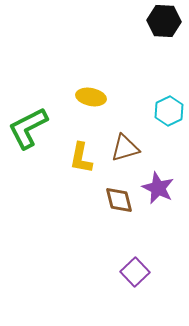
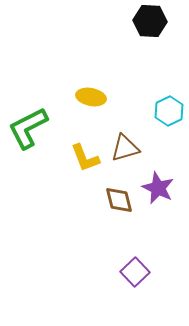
black hexagon: moved 14 px left
yellow L-shape: moved 4 px right; rotated 32 degrees counterclockwise
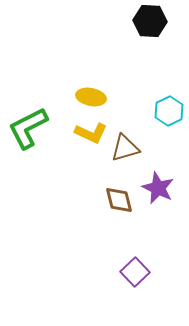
yellow L-shape: moved 6 px right, 25 px up; rotated 44 degrees counterclockwise
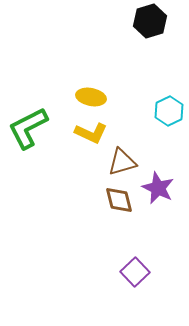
black hexagon: rotated 20 degrees counterclockwise
brown triangle: moved 3 px left, 14 px down
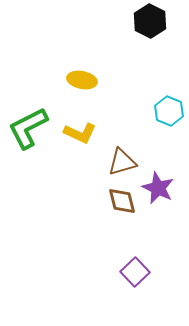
black hexagon: rotated 16 degrees counterclockwise
yellow ellipse: moved 9 px left, 17 px up
cyan hexagon: rotated 12 degrees counterclockwise
yellow L-shape: moved 11 px left
brown diamond: moved 3 px right, 1 px down
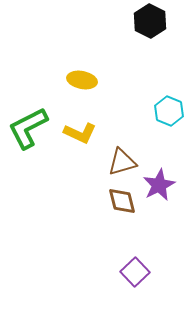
purple star: moved 1 px right, 3 px up; rotated 20 degrees clockwise
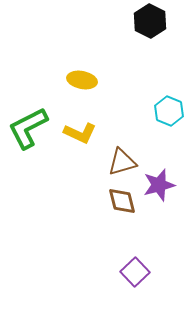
purple star: rotated 12 degrees clockwise
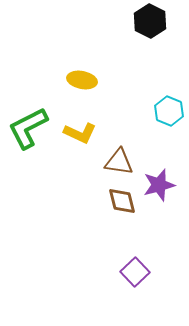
brown triangle: moved 3 px left; rotated 24 degrees clockwise
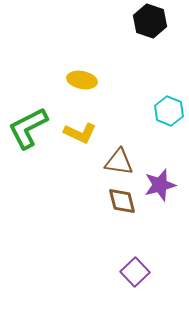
black hexagon: rotated 8 degrees counterclockwise
purple star: moved 1 px right
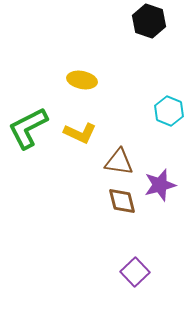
black hexagon: moved 1 px left
